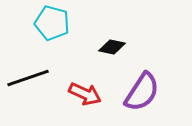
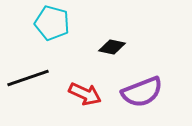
purple semicircle: rotated 36 degrees clockwise
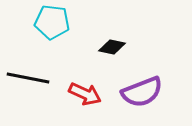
cyan pentagon: moved 1 px up; rotated 8 degrees counterclockwise
black line: rotated 30 degrees clockwise
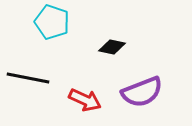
cyan pentagon: rotated 12 degrees clockwise
red arrow: moved 6 px down
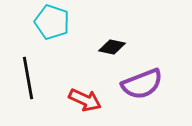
black line: rotated 69 degrees clockwise
purple semicircle: moved 8 px up
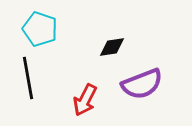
cyan pentagon: moved 12 px left, 7 px down
black diamond: rotated 20 degrees counterclockwise
red arrow: rotated 92 degrees clockwise
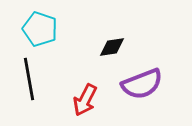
black line: moved 1 px right, 1 px down
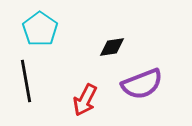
cyan pentagon: rotated 16 degrees clockwise
black line: moved 3 px left, 2 px down
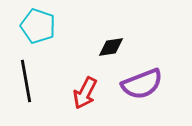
cyan pentagon: moved 2 px left, 3 px up; rotated 16 degrees counterclockwise
black diamond: moved 1 px left
red arrow: moved 7 px up
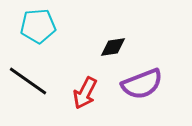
cyan pentagon: rotated 24 degrees counterclockwise
black diamond: moved 2 px right
black line: moved 2 px right; rotated 45 degrees counterclockwise
